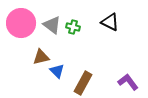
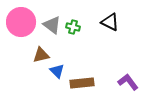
pink circle: moved 1 px up
brown triangle: moved 2 px up
brown rectangle: moved 1 px left; rotated 55 degrees clockwise
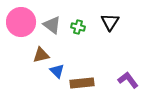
black triangle: rotated 36 degrees clockwise
green cross: moved 5 px right
purple L-shape: moved 2 px up
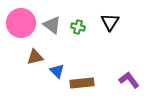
pink circle: moved 1 px down
brown triangle: moved 6 px left, 2 px down
purple L-shape: moved 1 px right
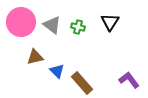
pink circle: moved 1 px up
brown rectangle: rotated 55 degrees clockwise
